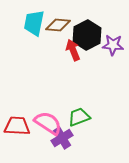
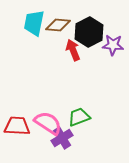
black hexagon: moved 2 px right, 3 px up
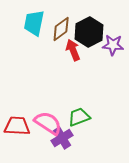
brown diamond: moved 3 px right, 4 px down; rotated 40 degrees counterclockwise
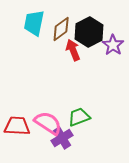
purple star: rotated 30 degrees clockwise
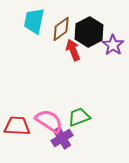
cyan trapezoid: moved 2 px up
pink semicircle: moved 1 px right, 2 px up
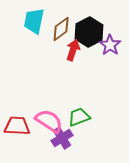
purple star: moved 3 px left
red arrow: rotated 40 degrees clockwise
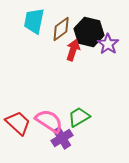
black hexagon: rotated 20 degrees counterclockwise
purple star: moved 2 px left, 1 px up
green trapezoid: rotated 10 degrees counterclockwise
red trapezoid: moved 1 px right, 3 px up; rotated 40 degrees clockwise
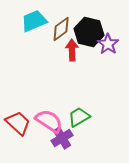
cyan trapezoid: rotated 56 degrees clockwise
red arrow: moved 1 px left; rotated 20 degrees counterclockwise
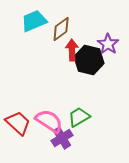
black hexagon: moved 28 px down
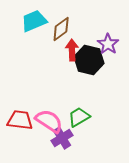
red trapezoid: moved 2 px right, 3 px up; rotated 36 degrees counterclockwise
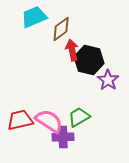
cyan trapezoid: moved 4 px up
purple star: moved 36 px down
red arrow: rotated 10 degrees counterclockwise
red trapezoid: rotated 20 degrees counterclockwise
purple cross: moved 1 px right, 1 px up; rotated 30 degrees clockwise
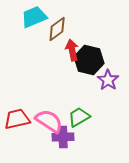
brown diamond: moved 4 px left
red trapezoid: moved 3 px left, 1 px up
